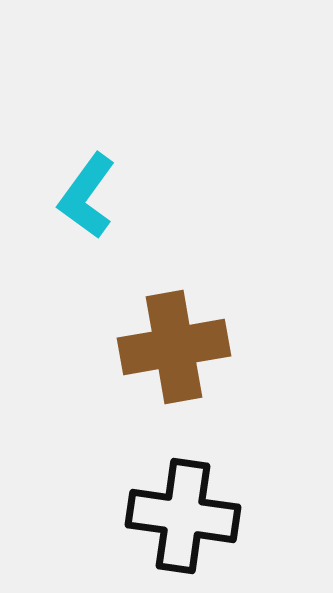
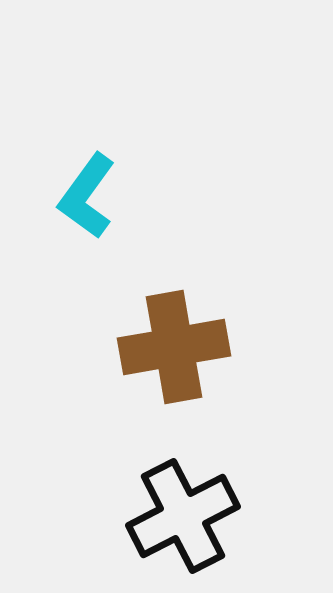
black cross: rotated 35 degrees counterclockwise
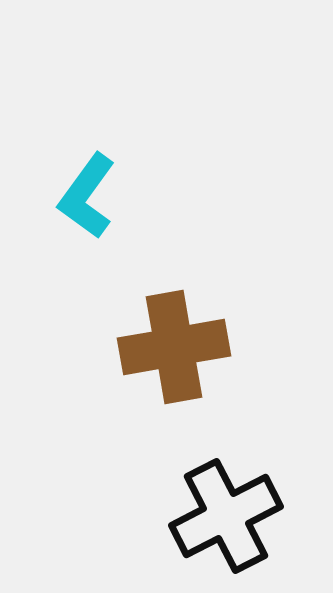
black cross: moved 43 px right
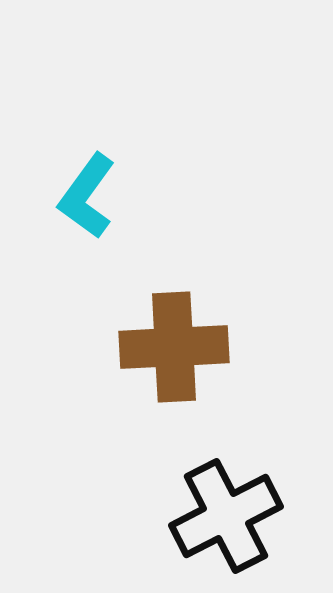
brown cross: rotated 7 degrees clockwise
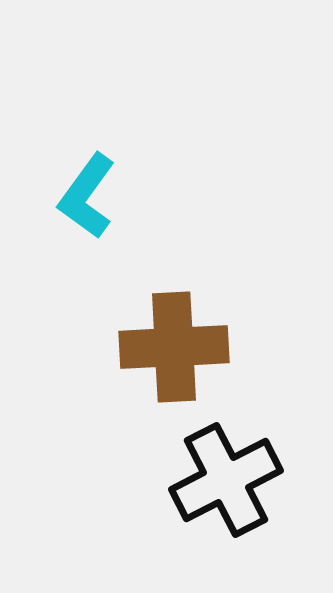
black cross: moved 36 px up
